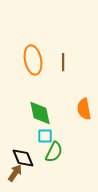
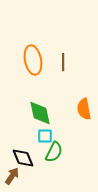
brown arrow: moved 3 px left, 3 px down
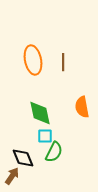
orange semicircle: moved 2 px left, 2 px up
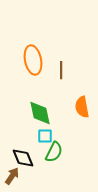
brown line: moved 2 px left, 8 px down
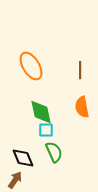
orange ellipse: moved 2 px left, 6 px down; rotated 20 degrees counterclockwise
brown line: moved 19 px right
green diamond: moved 1 px right, 1 px up
cyan square: moved 1 px right, 6 px up
green semicircle: rotated 50 degrees counterclockwise
brown arrow: moved 3 px right, 4 px down
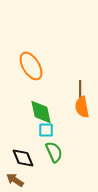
brown line: moved 19 px down
brown arrow: rotated 90 degrees counterclockwise
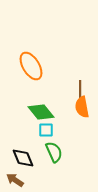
green diamond: rotated 28 degrees counterclockwise
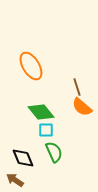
brown line: moved 3 px left, 2 px up; rotated 18 degrees counterclockwise
orange semicircle: rotated 40 degrees counterclockwise
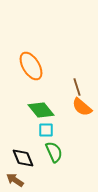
green diamond: moved 2 px up
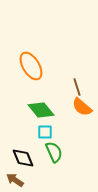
cyan square: moved 1 px left, 2 px down
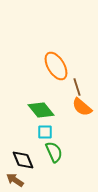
orange ellipse: moved 25 px right
black diamond: moved 2 px down
